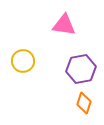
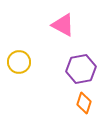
pink triangle: moved 1 px left; rotated 20 degrees clockwise
yellow circle: moved 4 px left, 1 px down
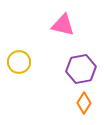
pink triangle: rotated 15 degrees counterclockwise
orange diamond: rotated 15 degrees clockwise
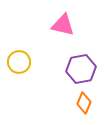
orange diamond: rotated 10 degrees counterclockwise
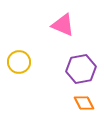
pink triangle: rotated 10 degrees clockwise
orange diamond: rotated 50 degrees counterclockwise
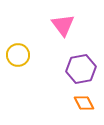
pink triangle: rotated 30 degrees clockwise
yellow circle: moved 1 px left, 7 px up
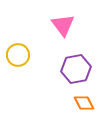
purple hexagon: moved 5 px left
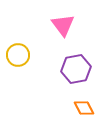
orange diamond: moved 5 px down
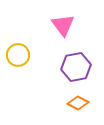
purple hexagon: moved 2 px up
orange diamond: moved 6 px left, 5 px up; rotated 35 degrees counterclockwise
